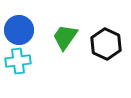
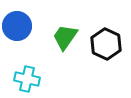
blue circle: moved 2 px left, 4 px up
cyan cross: moved 9 px right, 18 px down; rotated 20 degrees clockwise
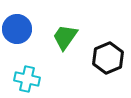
blue circle: moved 3 px down
black hexagon: moved 2 px right, 14 px down; rotated 12 degrees clockwise
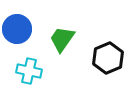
green trapezoid: moved 3 px left, 2 px down
cyan cross: moved 2 px right, 8 px up
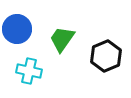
black hexagon: moved 2 px left, 2 px up
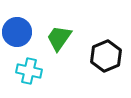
blue circle: moved 3 px down
green trapezoid: moved 3 px left, 1 px up
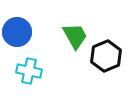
green trapezoid: moved 16 px right, 2 px up; rotated 116 degrees clockwise
